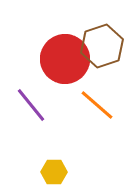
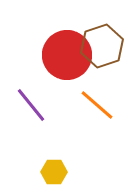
red circle: moved 2 px right, 4 px up
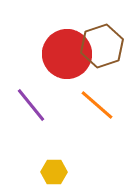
red circle: moved 1 px up
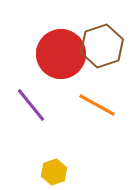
red circle: moved 6 px left
orange line: rotated 12 degrees counterclockwise
yellow hexagon: rotated 20 degrees counterclockwise
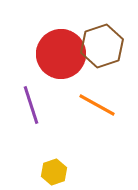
purple line: rotated 21 degrees clockwise
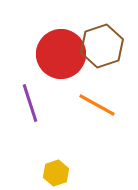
purple line: moved 1 px left, 2 px up
yellow hexagon: moved 2 px right, 1 px down
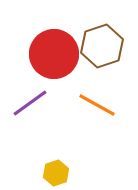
red circle: moved 7 px left
purple line: rotated 72 degrees clockwise
